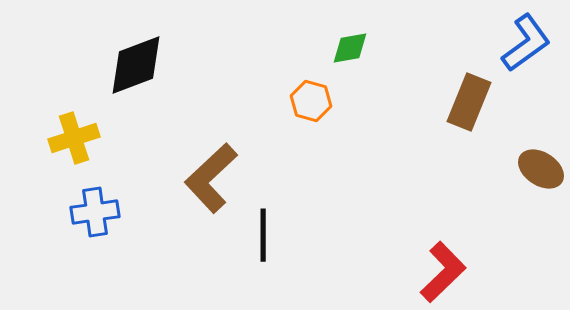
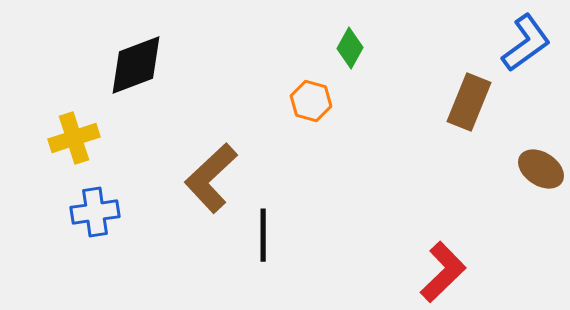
green diamond: rotated 51 degrees counterclockwise
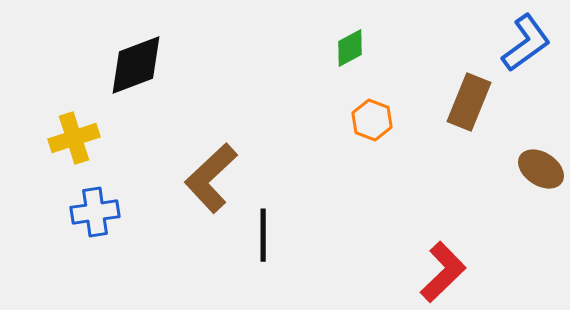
green diamond: rotated 33 degrees clockwise
orange hexagon: moved 61 px right, 19 px down; rotated 6 degrees clockwise
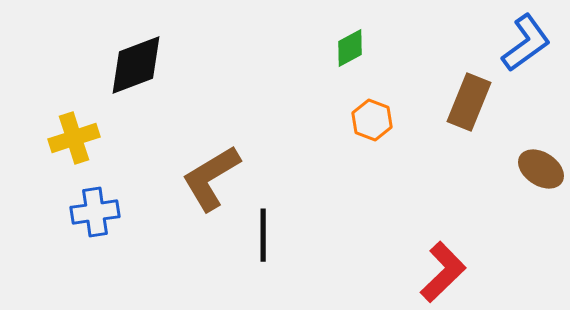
brown L-shape: rotated 12 degrees clockwise
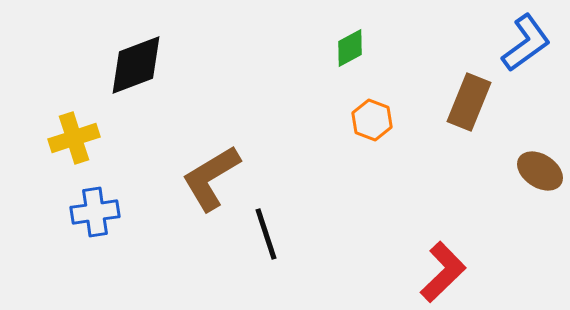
brown ellipse: moved 1 px left, 2 px down
black line: moved 3 px right, 1 px up; rotated 18 degrees counterclockwise
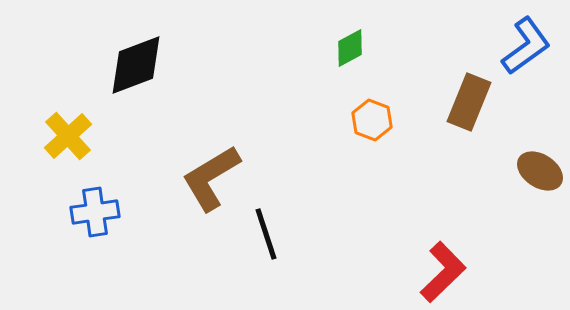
blue L-shape: moved 3 px down
yellow cross: moved 6 px left, 2 px up; rotated 24 degrees counterclockwise
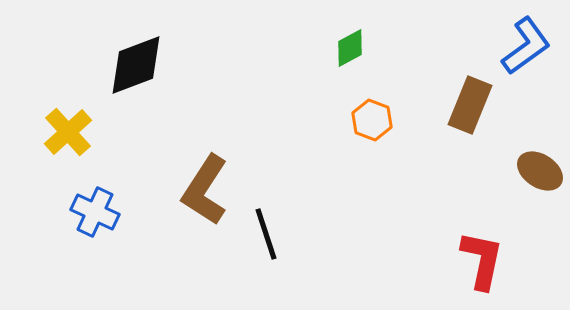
brown rectangle: moved 1 px right, 3 px down
yellow cross: moved 4 px up
brown L-shape: moved 6 px left, 12 px down; rotated 26 degrees counterclockwise
blue cross: rotated 33 degrees clockwise
red L-shape: moved 39 px right, 12 px up; rotated 34 degrees counterclockwise
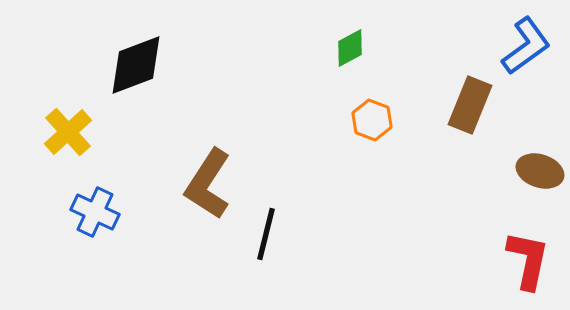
brown ellipse: rotated 15 degrees counterclockwise
brown L-shape: moved 3 px right, 6 px up
black line: rotated 32 degrees clockwise
red L-shape: moved 46 px right
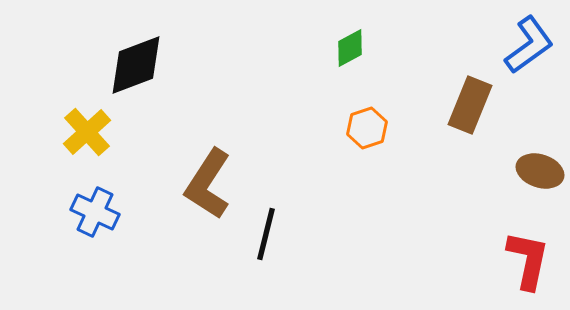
blue L-shape: moved 3 px right, 1 px up
orange hexagon: moved 5 px left, 8 px down; rotated 21 degrees clockwise
yellow cross: moved 19 px right
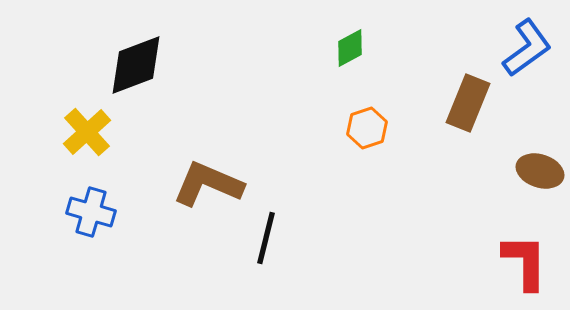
blue L-shape: moved 2 px left, 3 px down
brown rectangle: moved 2 px left, 2 px up
brown L-shape: rotated 80 degrees clockwise
blue cross: moved 4 px left; rotated 9 degrees counterclockwise
black line: moved 4 px down
red L-shape: moved 3 px left, 2 px down; rotated 12 degrees counterclockwise
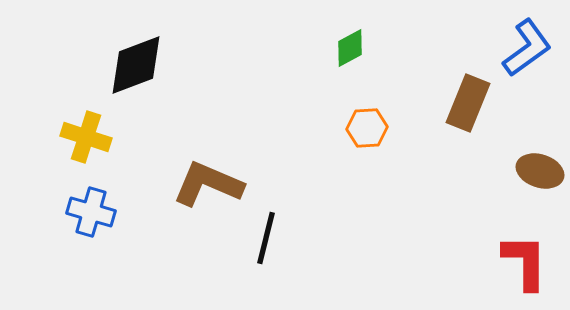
orange hexagon: rotated 15 degrees clockwise
yellow cross: moved 1 px left, 5 px down; rotated 30 degrees counterclockwise
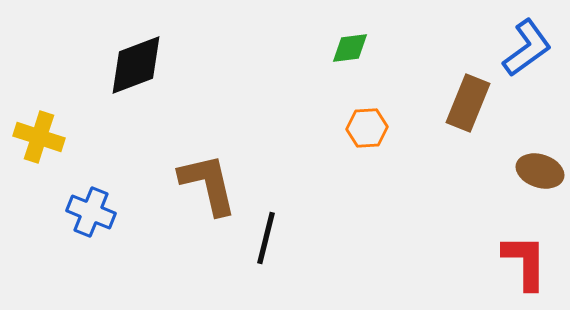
green diamond: rotated 21 degrees clockwise
yellow cross: moved 47 px left
brown L-shape: rotated 54 degrees clockwise
blue cross: rotated 6 degrees clockwise
